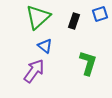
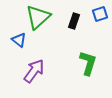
blue triangle: moved 26 px left, 6 px up
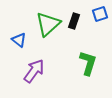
green triangle: moved 10 px right, 7 px down
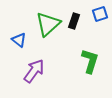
green L-shape: moved 2 px right, 2 px up
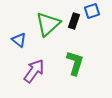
blue square: moved 8 px left, 3 px up
green L-shape: moved 15 px left, 2 px down
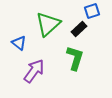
black rectangle: moved 5 px right, 8 px down; rotated 28 degrees clockwise
blue triangle: moved 3 px down
green L-shape: moved 5 px up
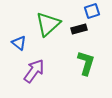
black rectangle: rotated 28 degrees clockwise
green L-shape: moved 11 px right, 5 px down
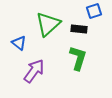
blue square: moved 2 px right
black rectangle: rotated 21 degrees clockwise
green L-shape: moved 8 px left, 5 px up
